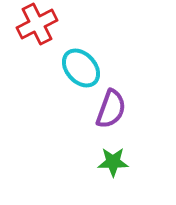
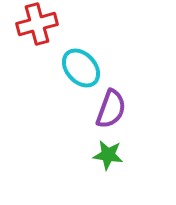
red cross: rotated 12 degrees clockwise
green star: moved 5 px left, 7 px up; rotated 8 degrees clockwise
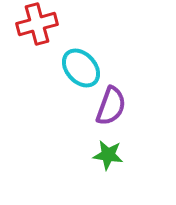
purple semicircle: moved 3 px up
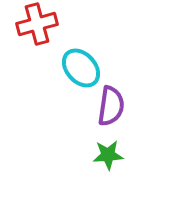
purple semicircle: rotated 12 degrees counterclockwise
green star: rotated 12 degrees counterclockwise
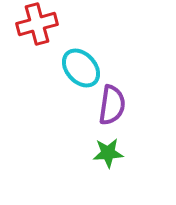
purple semicircle: moved 1 px right, 1 px up
green star: moved 2 px up
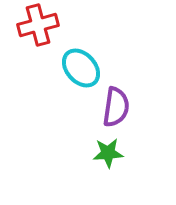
red cross: moved 1 px right, 1 px down
purple semicircle: moved 4 px right, 2 px down
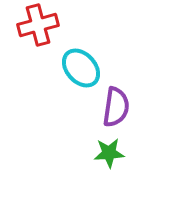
green star: moved 1 px right
